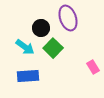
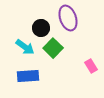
pink rectangle: moved 2 px left, 1 px up
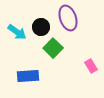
black circle: moved 1 px up
cyan arrow: moved 8 px left, 15 px up
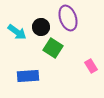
green square: rotated 12 degrees counterclockwise
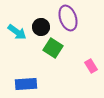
blue rectangle: moved 2 px left, 8 px down
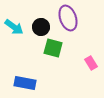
cyan arrow: moved 3 px left, 5 px up
green square: rotated 18 degrees counterclockwise
pink rectangle: moved 3 px up
blue rectangle: moved 1 px left, 1 px up; rotated 15 degrees clockwise
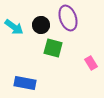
black circle: moved 2 px up
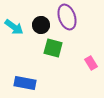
purple ellipse: moved 1 px left, 1 px up
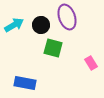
cyan arrow: moved 2 px up; rotated 66 degrees counterclockwise
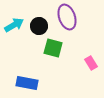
black circle: moved 2 px left, 1 px down
blue rectangle: moved 2 px right
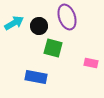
cyan arrow: moved 2 px up
pink rectangle: rotated 48 degrees counterclockwise
blue rectangle: moved 9 px right, 6 px up
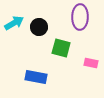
purple ellipse: moved 13 px right; rotated 20 degrees clockwise
black circle: moved 1 px down
green square: moved 8 px right
